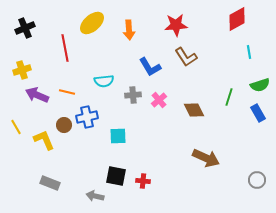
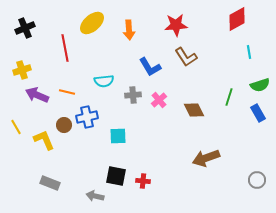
brown arrow: rotated 136 degrees clockwise
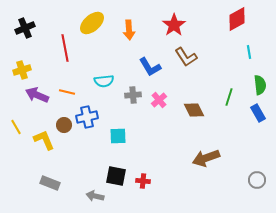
red star: moved 2 px left; rotated 30 degrees counterclockwise
green semicircle: rotated 78 degrees counterclockwise
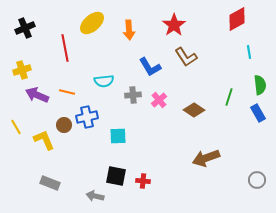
brown diamond: rotated 30 degrees counterclockwise
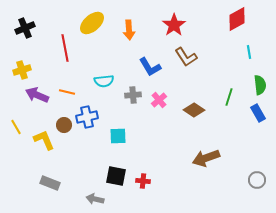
gray arrow: moved 3 px down
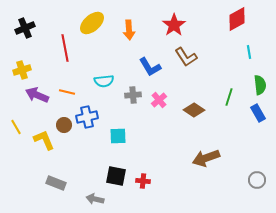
gray rectangle: moved 6 px right
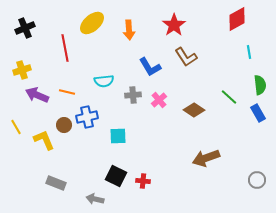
green line: rotated 66 degrees counterclockwise
black square: rotated 15 degrees clockwise
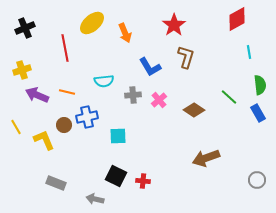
orange arrow: moved 4 px left, 3 px down; rotated 18 degrees counterclockwise
brown L-shape: rotated 130 degrees counterclockwise
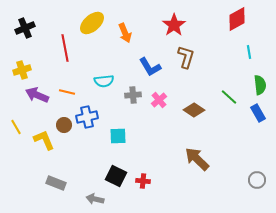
brown arrow: moved 9 px left, 1 px down; rotated 64 degrees clockwise
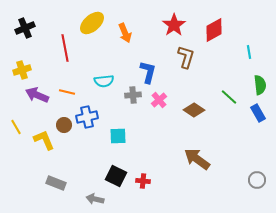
red diamond: moved 23 px left, 11 px down
blue L-shape: moved 2 px left, 5 px down; rotated 135 degrees counterclockwise
brown arrow: rotated 8 degrees counterclockwise
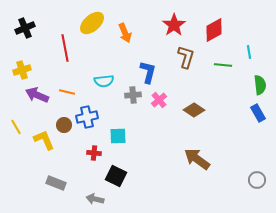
green line: moved 6 px left, 32 px up; rotated 36 degrees counterclockwise
red cross: moved 49 px left, 28 px up
